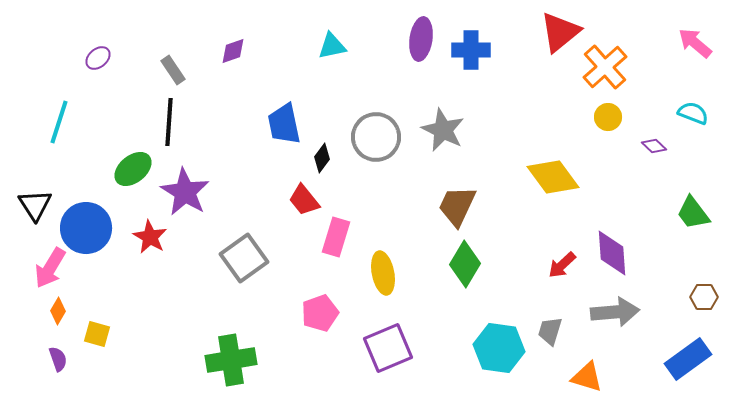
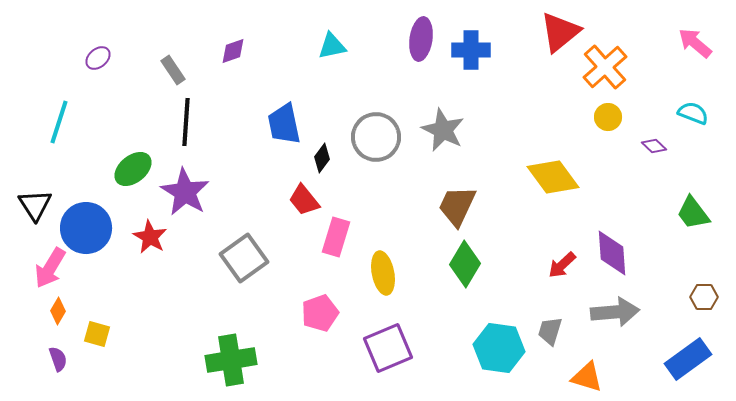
black line at (169, 122): moved 17 px right
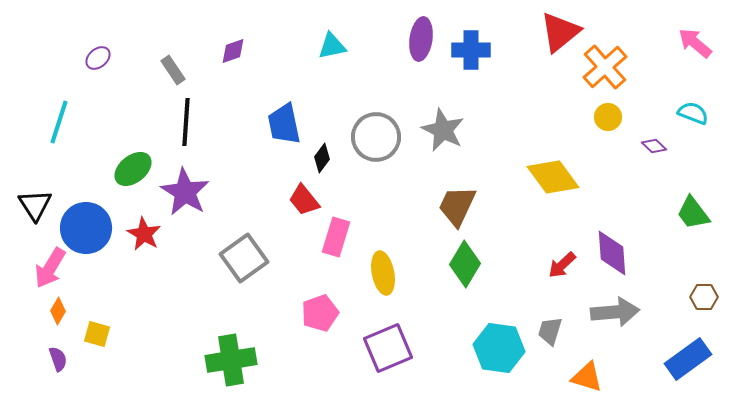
red star at (150, 237): moved 6 px left, 3 px up
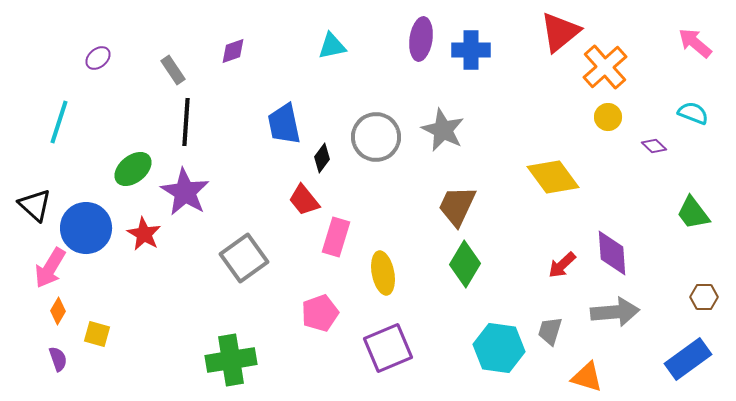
black triangle at (35, 205): rotated 15 degrees counterclockwise
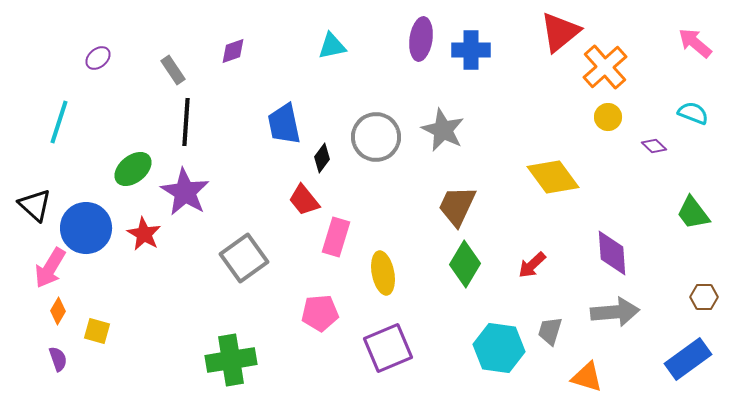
red arrow at (562, 265): moved 30 px left
pink pentagon at (320, 313): rotated 15 degrees clockwise
yellow square at (97, 334): moved 3 px up
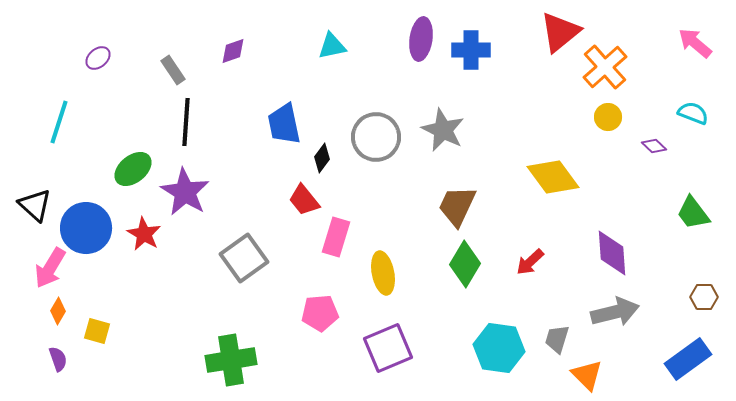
red arrow at (532, 265): moved 2 px left, 3 px up
gray arrow at (615, 312): rotated 9 degrees counterclockwise
gray trapezoid at (550, 331): moved 7 px right, 8 px down
orange triangle at (587, 377): moved 2 px up; rotated 28 degrees clockwise
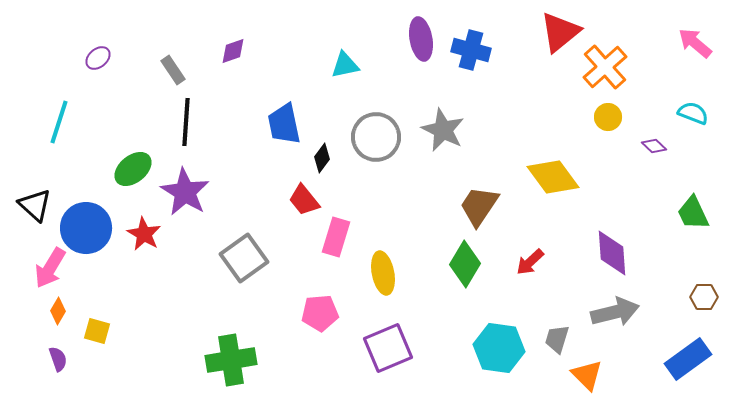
purple ellipse at (421, 39): rotated 18 degrees counterclockwise
cyan triangle at (332, 46): moved 13 px right, 19 px down
blue cross at (471, 50): rotated 15 degrees clockwise
brown trapezoid at (457, 206): moved 22 px right; rotated 9 degrees clockwise
green trapezoid at (693, 213): rotated 12 degrees clockwise
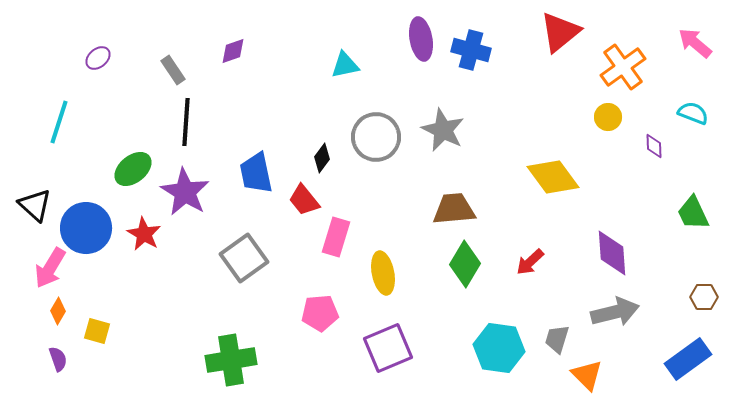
orange cross at (605, 67): moved 18 px right; rotated 6 degrees clockwise
blue trapezoid at (284, 124): moved 28 px left, 49 px down
purple diamond at (654, 146): rotated 45 degrees clockwise
brown trapezoid at (479, 206): moved 25 px left, 3 px down; rotated 51 degrees clockwise
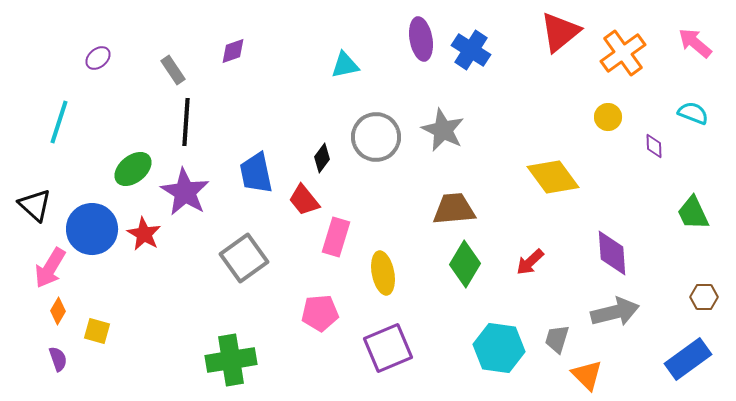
blue cross at (471, 50): rotated 18 degrees clockwise
orange cross at (623, 67): moved 14 px up
blue circle at (86, 228): moved 6 px right, 1 px down
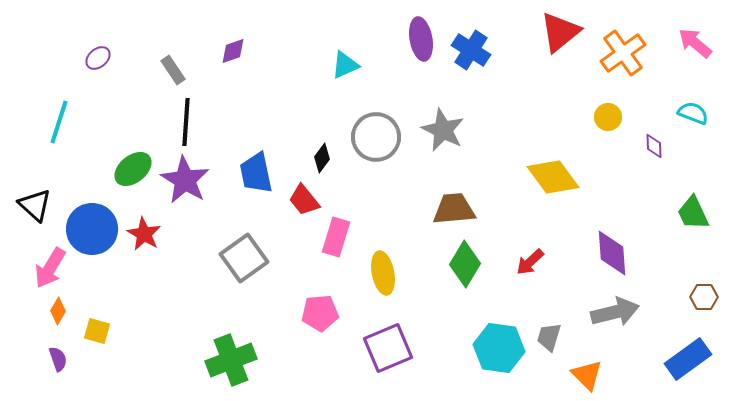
cyan triangle at (345, 65): rotated 12 degrees counterclockwise
purple star at (185, 192): moved 12 px up
gray trapezoid at (557, 339): moved 8 px left, 2 px up
green cross at (231, 360): rotated 12 degrees counterclockwise
